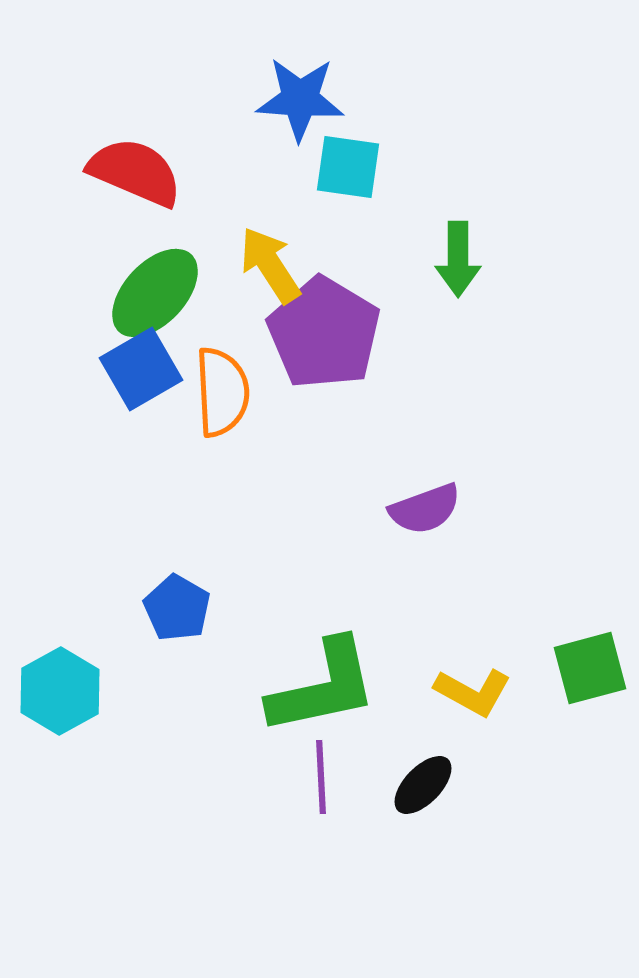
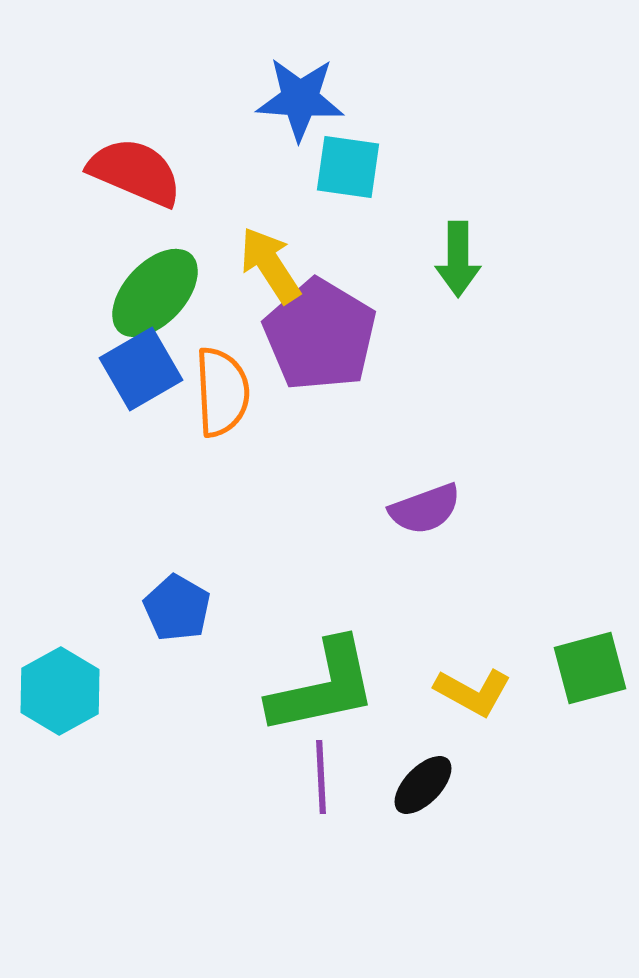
purple pentagon: moved 4 px left, 2 px down
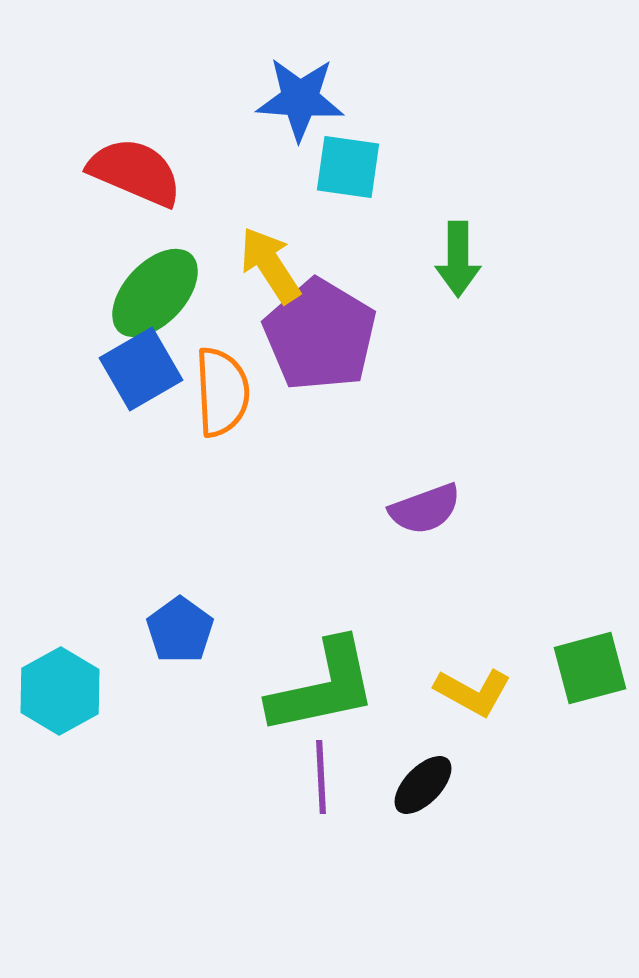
blue pentagon: moved 3 px right, 22 px down; rotated 6 degrees clockwise
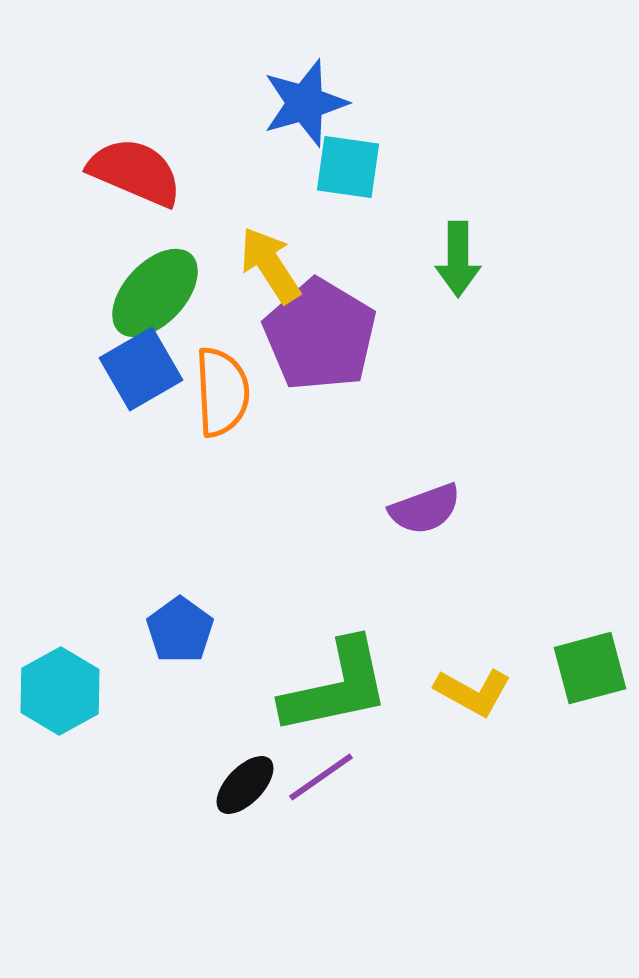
blue star: moved 5 px right, 4 px down; rotated 20 degrees counterclockwise
green L-shape: moved 13 px right
purple line: rotated 58 degrees clockwise
black ellipse: moved 178 px left
